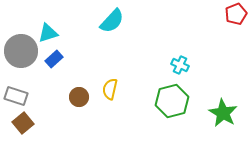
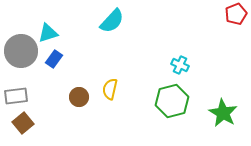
blue rectangle: rotated 12 degrees counterclockwise
gray rectangle: rotated 25 degrees counterclockwise
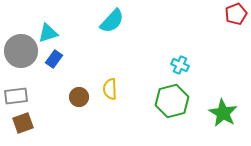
yellow semicircle: rotated 15 degrees counterclockwise
brown square: rotated 20 degrees clockwise
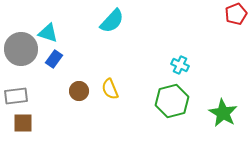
cyan triangle: rotated 35 degrees clockwise
gray circle: moved 2 px up
yellow semicircle: rotated 20 degrees counterclockwise
brown circle: moved 6 px up
brown square: rotated 20 degrees clockwise
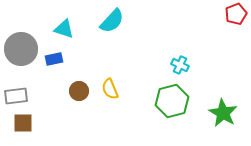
cyan triangle: moved 16 px right, 4 px up
blue rectangle: rotated 42 degrees clockwise
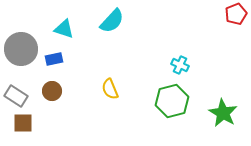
brown circle: moved 27 px left
gray rectangle: rotated 40 degrees clockwise
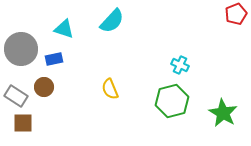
brown circle: moved 8 px left, 4 px up
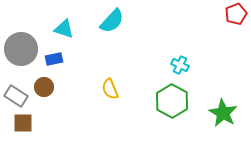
green hexagon: rotated 16 degrees counterclockwise
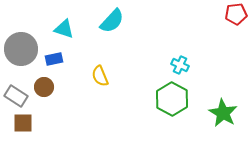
red pentagon: rotated 15 degrees clockwise
yellow semicircle: moved 10 px left, 13 px up
green hexagon: moved 2 px up
